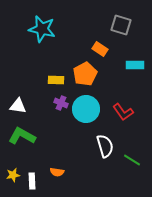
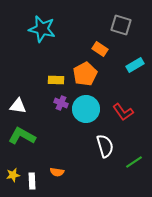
cyan rectangle: rotated 30 degrees counterclockwise
green line: moved 2 px right, 2 px down; rotated 66 degrees counterclockwise
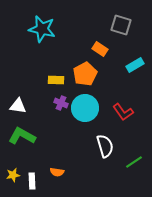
cyan circle: moved 1 px left, 1 px up
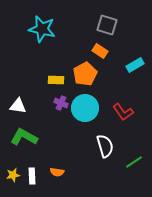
gray square: moved 14 px left
orange rectangle: moved 2 px down
green L-shape: moved 2 px right, 1 px down
white rectangle: moved 5 px up
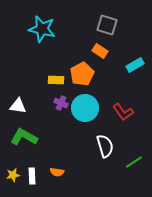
orange pentagon: moved 3 px left
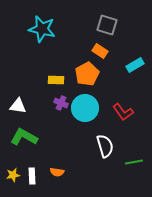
orange pentagon: moved 5 px right
green line: rotated 24 degrees clockwise
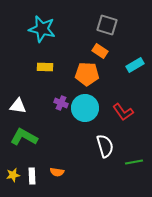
orange pentagon: rotated 30 degrees clockwise
yellow rectangle: moved 11 px left, 13 px up
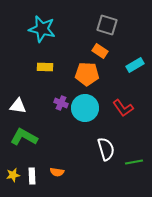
red L-shape: moved 4 px up
white semicircle: moved 1 px right, 3 px down
